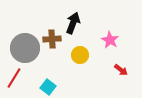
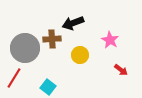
black arrow: rotated 130 degrees counterclockwise
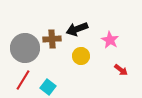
black arrow: moved 4 px right, 6 px down
yellow circle: moved 1 px right, 1 px down
red line: moved 9 px right, 2 px down
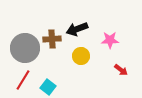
pink star: rotated 30 degrees counterclockwise
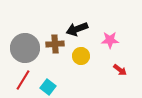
brown cross: moved 3 px right, 5 px down
red arrow: moved 1 px left
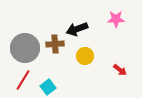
pink star: moved 6 px right, 21 px up
yellow circle: moved 4 px right
cyan square: rotated 14 degrees clockwise
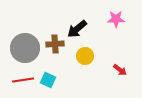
black arrow: rotated 20 degrees counterclockwise
red line: rotated 50 degrees clockwise
cyan square: moved 7 px up; rotated 28 degrees counterclockwise
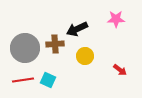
black arrow: rotated 15 degrees clockwise
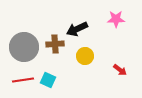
gray circle: moved 1 px left, 1 px up
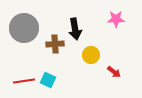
black arrow: moved 2 px left; rotated 75 degrees counterclockwise
gray circle: moved 19 px up
yellow circle: moved 6 px right, 1 px up
red arrow: moved 6 px left, 2 px down
red line: moved 1 px right, 1 px down
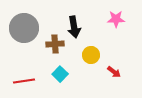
black arrow: moved 1 px left, 2 px up
cyan square: moved 12 px right, 6 px up; rotated 21 degrees clockwise
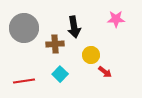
red arrow: moved 9 px left
